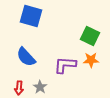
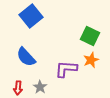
blue square: rotated 35 degrees clockwise
orange star: rotated 21 degrees counterclockwise
purple L-shape: moved 1 px right, 4 px down
red arrow: moved 1 px left
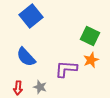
gray star: rotated 16 degrees counterclockwise
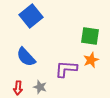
green square: rotated 18 degrees counterclockwise
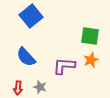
purple L-shape: moved 2 px left, 3 px up
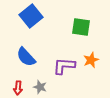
green square: moved 9 px left, 9 px up
